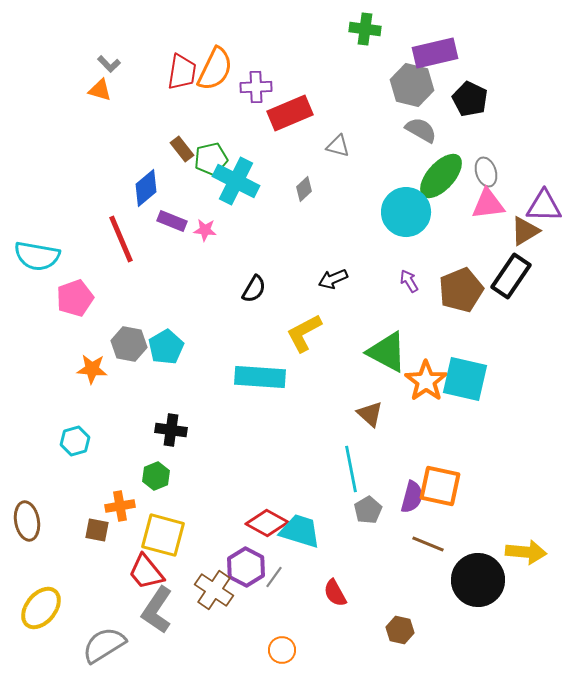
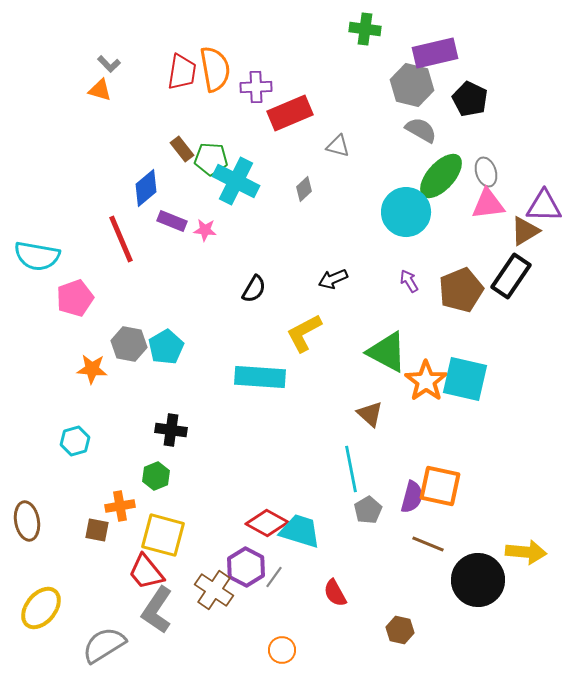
orange semicircle at (215, 69): rotated 36 degrees counterclockwise
green pentagon at (211, 159): rotated 16 degrees clockwise
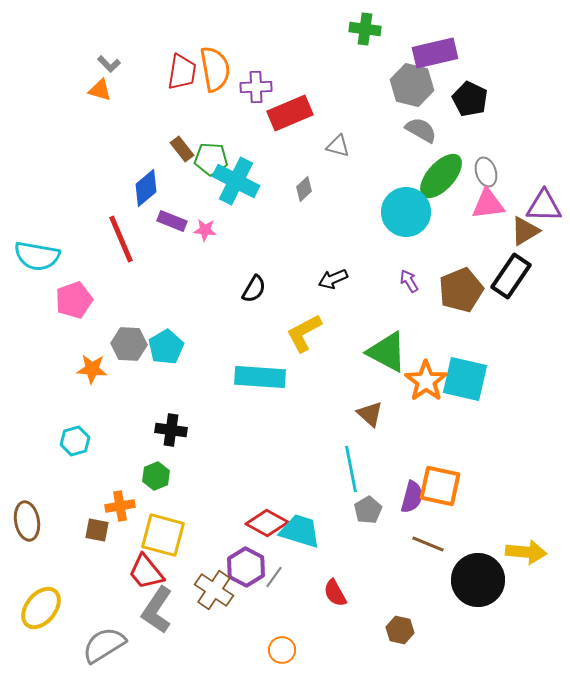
pink pentagon at (75, 298): moved 1 px left, 2 px down
gray hexagon at (129, 344): rotated 8 degrees counterclockwise
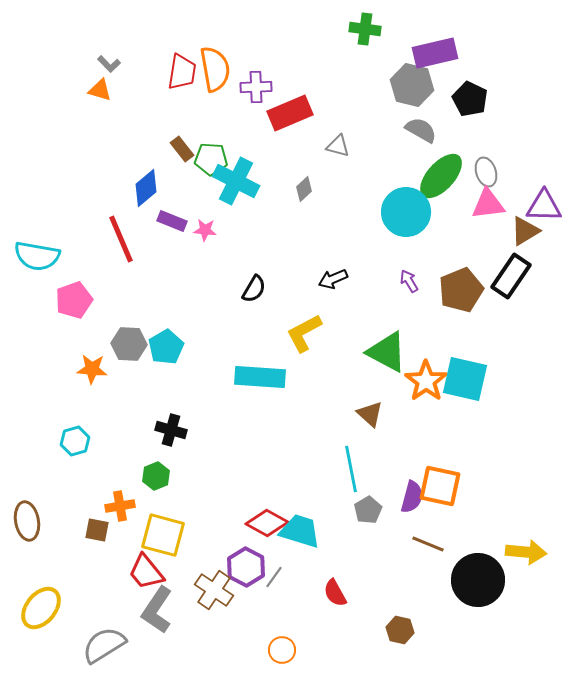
black cross at (171, 430): rotated 8 degrees clockwise
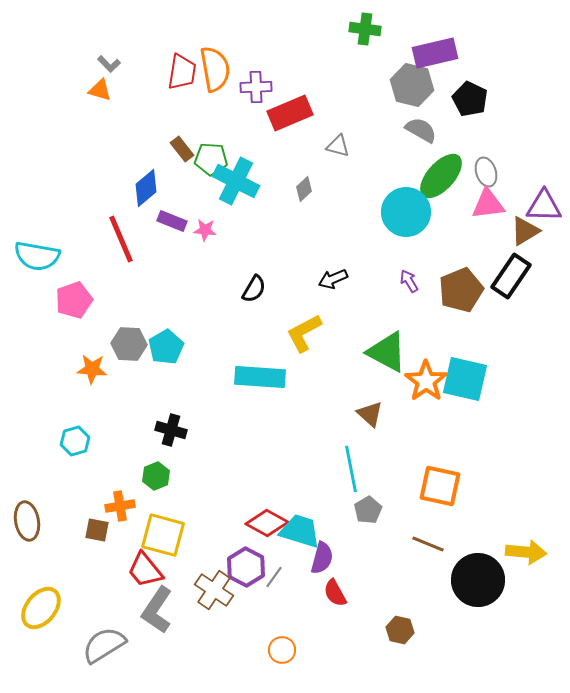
purple semicircle at (412, 497): moved 90 px left, 61 px down
red trapezoid at (146, 572): moved 1 px left, 2 px up
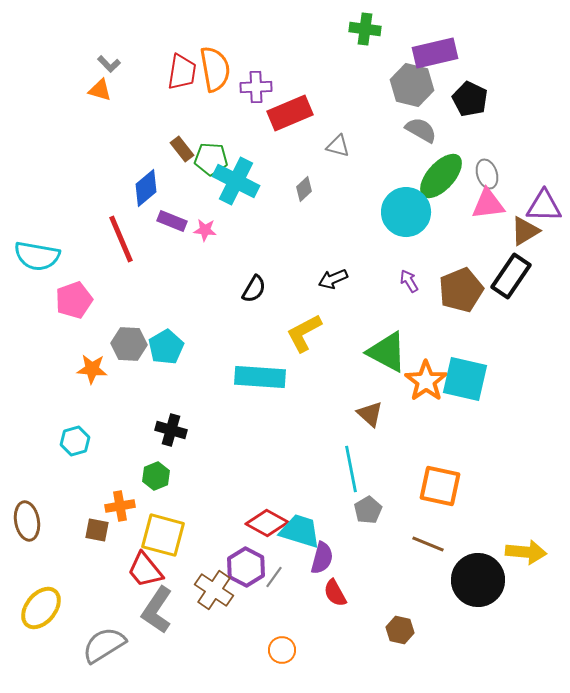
gray ellipse at (486, 172): moved 1 px right, 2 px down
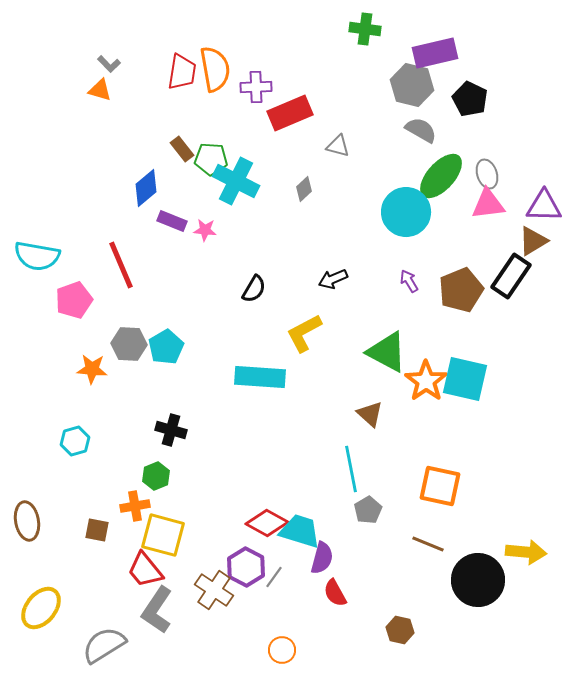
brown triangle at (525, 231): moved 8 px right, 10 px down
red line at (121, 239): moved 26 px down
orange cross at (120, 506): moved 15 px right
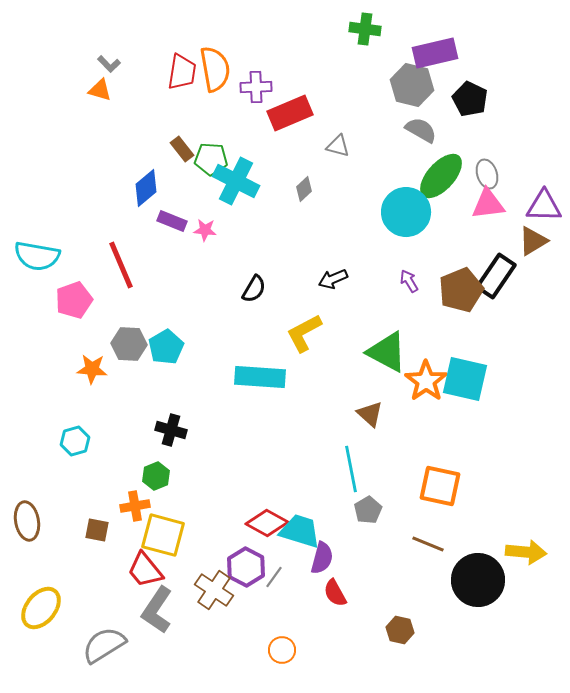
black rectangle at (511, 276): moved 15 px left
